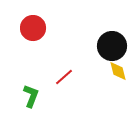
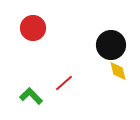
black circle: moved 1 px left, 1 px up
red line: moved 6 px down
green L-shape: rotated 65 degrees counterclockwise
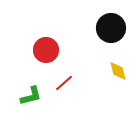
red circle: moved 13 px right, 22 px down
black circle: moved 17 px up
green L-shape: rotated 120 degrees clockwise
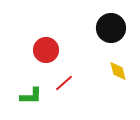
green L-shape: rotated 15 degrees clockwise
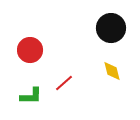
red circle: moved 16 px left
yellow diamond: moved 6 px left
